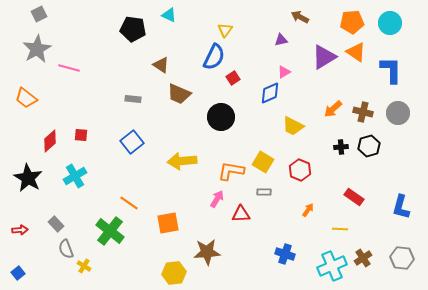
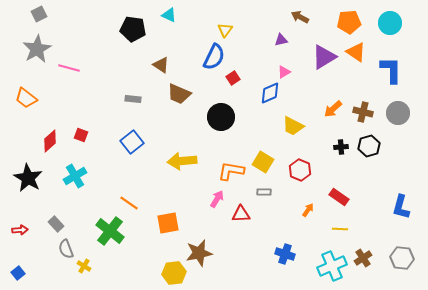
orange pentagon at (352, 22): moved 3 px left
red square at (81, 135): rotated 16 degrees clockwise
red rectangle at (354, 197): moved 15 px left
brown star at (207, 252): moved 8 px left, 1 px down; rotated 8 degrees counterclockwise
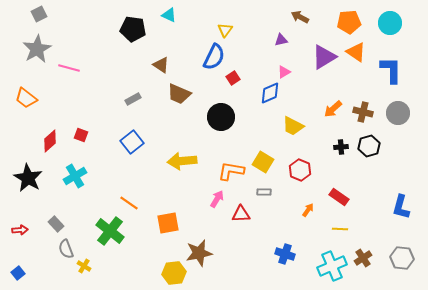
gray rectangle at (133, 99): rotated 35 degrees counterclockwise
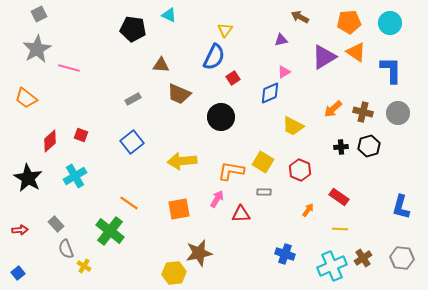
brown triangle at (161, 65): rotated 30 degrees counterclockwise
orange square at (168, 223): moved 11 px right, 14 px up
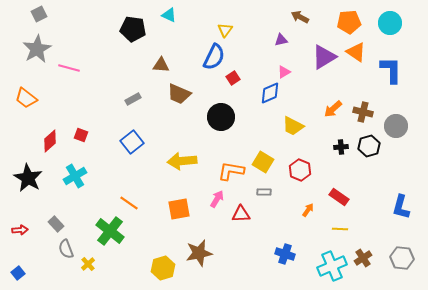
gray circle at (398, 113): moved 2 px left, 13 px down
yellow cross at (84, 266): moved 4 px right, 2 px up; rotated 16 degrees clockwise
yellow hexagon at (174, 273): moved 11 px left, 5 px up; rotated 10 degrees counterclockwise
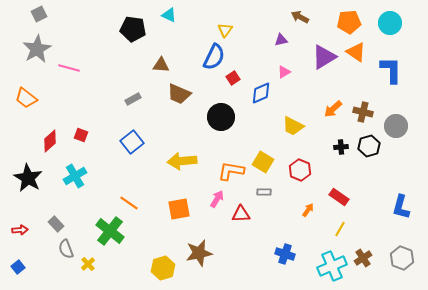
blue diamond at (270, 93): moved 9 px left
yellow line at (340, 229): rotated 63 degrees counterclockwise
gray hexagon at (402, 258): rotated 15 degrees clockwise
blue square at (18, 273): moved 6 px up
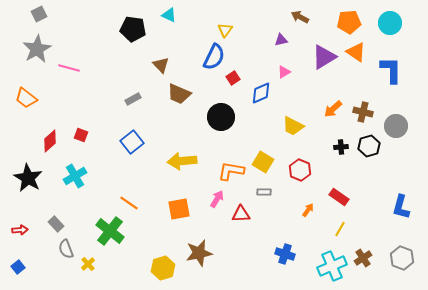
brown triangle at (161, 65): rotated 42 degrees clockwise
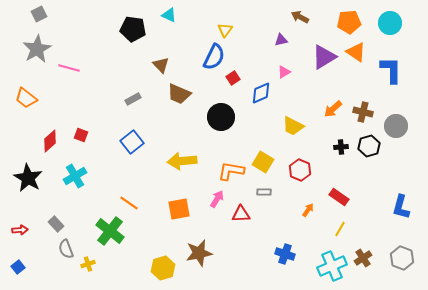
yellow cross at (88, 264): rotated 24 degrees clockwise
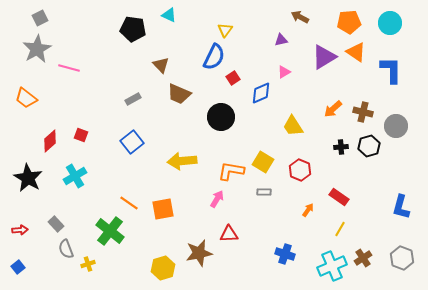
gray square at (39, 14): moved 1 px right, 4 px down
yellow trapezoid at (293, 126): rotated 30 degrees clockwise
orange square at (179, 209): moved 16 px left
red triangle at (241, 214): moved 12 px left, 20 px down
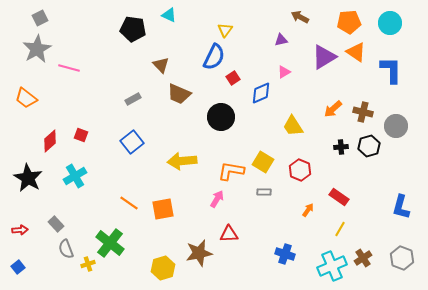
green cross at (110, 231): moved 12 px down
